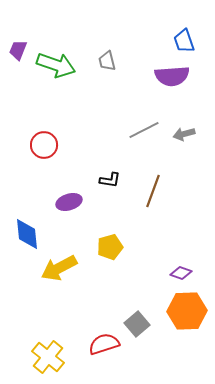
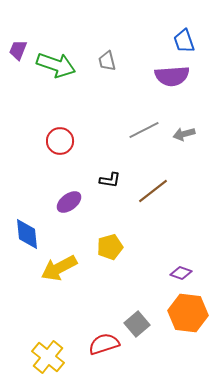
red circle: moved 16 px right, 4 px up
brown line: rotated 32 degrees clockwise
purple ellipse: rotated 20 degrees counterclockwise
orange hexagon: moved 1 px right, 2 px down; rotated 9 degrees clockwise
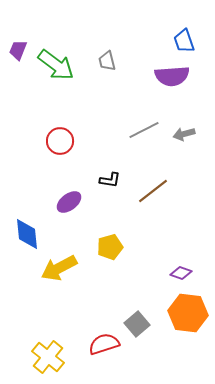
green arrow: rotated 18 degrees clockwise
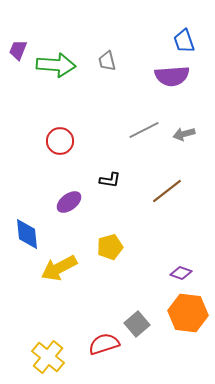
green arrow: rotated 33 degrees counterclockwise
brown line: moved 14 px right
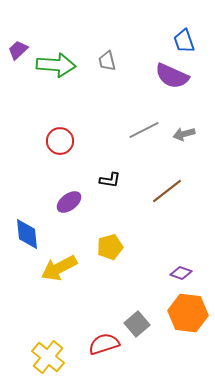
purple trapezoid: rotated 25 degrees clockwise
purple semicircle: rotated 28 degrees clockwise
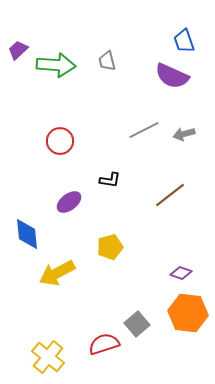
brown line: moved 3 px right, 4 px down
yellow arrow: moved 2 px left, 5 px down
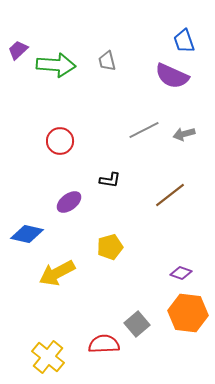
blue diamond: rotated 72 degrees counterclockwise
red semicircle: rotated 16 degrees clockwise
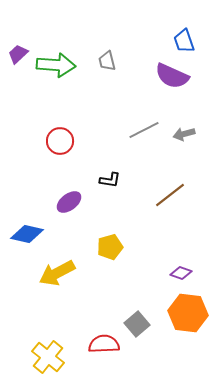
purple trapezoid: moved 4 px down
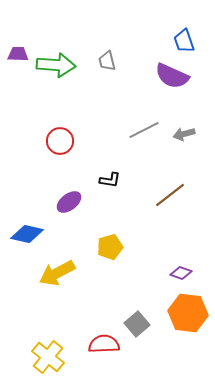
purple trapezoid: rotated 45 degrees clockwise
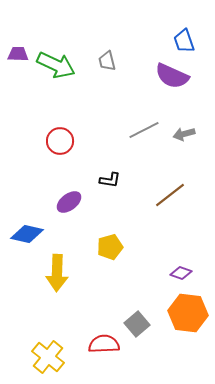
green arrow: rotated 21 degrees clockwise
yellow arrow: rotated 60 degrees counterclockwise
